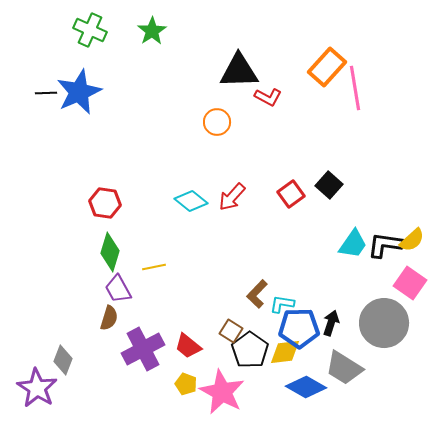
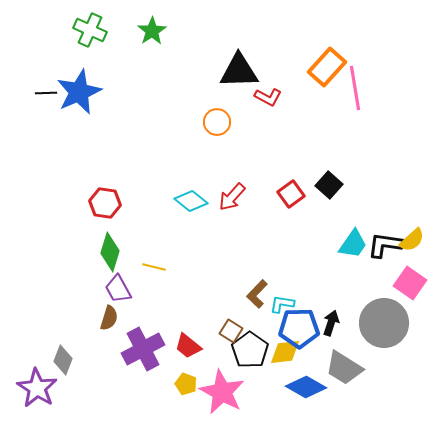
yellow line: rotated 25 degrees clockwise
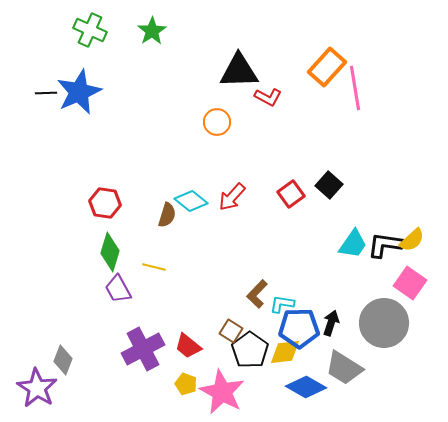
brown semicircle: moved 58 px right, 103 px up
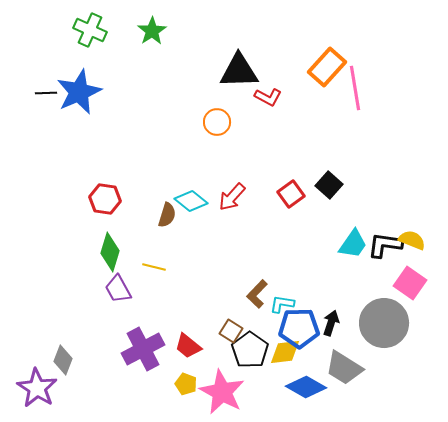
red hexagon: moved 4 px up
yellow semicircle: rotated 116 degrees counterclockwise
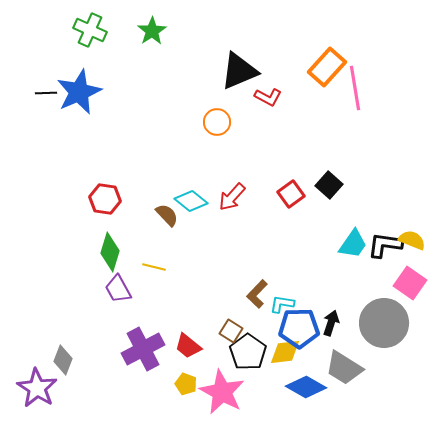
black triangle: rotated 21 degrees counterclockwise
brown semicircle: rotated 60 degrees counterclockwise
black pentagon: moved 2 px left, 2 px down
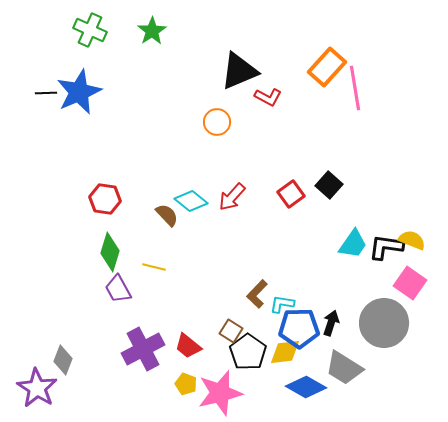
black L-shape: moved 1 px right, 2 px down
pink star: moved 2 px left, 1 px down; rotated 30 degrees clockwise
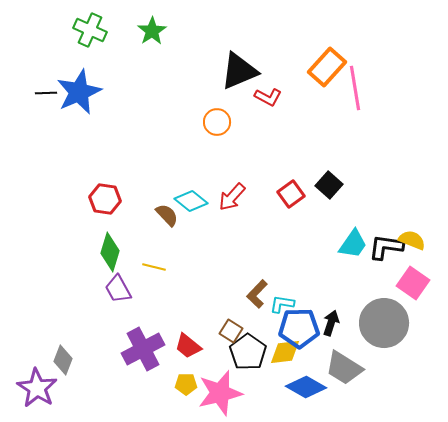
pink square: moved 3 px right
yellow pentagon: rotated 20 degrees counterclockwise
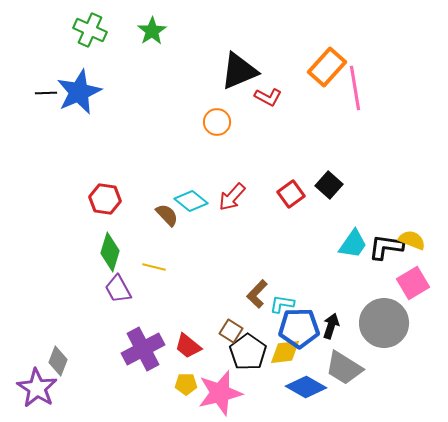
pink square: rotated 24 degrees clockwise
black arrow: moved 3 px down
gray diamond: moved 5 px left, 1 px down
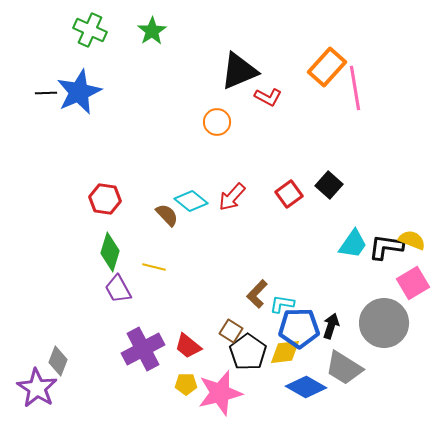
red square: moved 2 px left
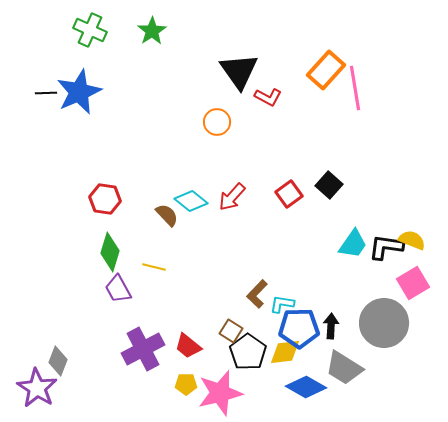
orange rectangle: moved 1 px left, 3 px down
black triangle: rotated 42 degrees counterclockwise
black arrow: rotated 15 degrees counterclockwise
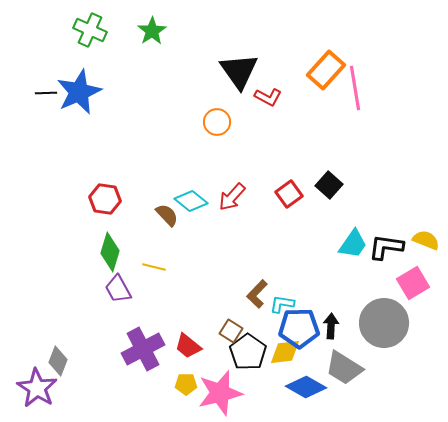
yellow semicircle: moved 14 px right
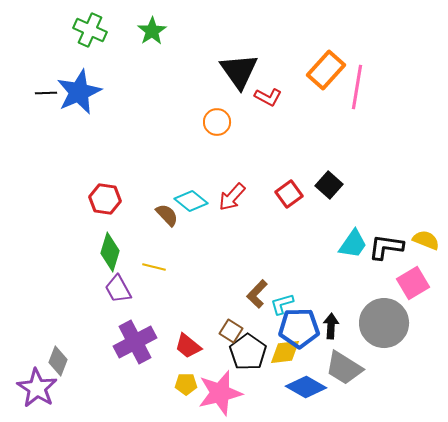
pink line: moved 2 px right, 1 px up; rotated 18 degrees clockwise
cyan L-shape: rotated 25 degrees counterclockwise
purple cross: moved 8 px left, 7 px up
